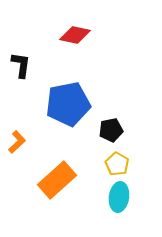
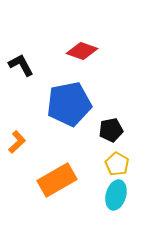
red diamond: moved 7 px right, 16 px down; rotated 8 degrees clockwise
black L-shape: rotated 36 degrees counterclockwise
blue pentagon: moved 1 px right
orange rectangle: rotated 12 degrees clockwise
cyan ellipse: moved 3 px left, 2 px up; rotated 8 degrees clockwise
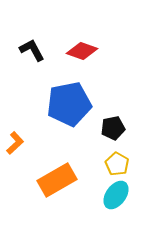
black L-shape: moved 11 px right, 15 px up
black pentagon: moved 2 px right, 2 px up
orange L-shape: moved 2 px left, 1 px down
cyan ellipse: rotated 20 degrees clockwise
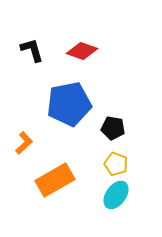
black L-shape: rotated 12 degrees clockwise
black pentagon: rotated 20 degrees clockwise
orange L-shape: moved 9 px right
yellow pentagon: moved 1 px left; rotated 10 degrees counterclockwise
orange rectangle: moved 2 px left
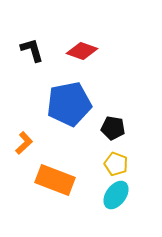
orange rectangle: rotated 51 degrees clockwise
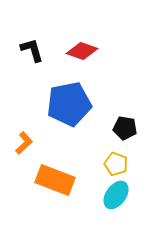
black pentagon: moved 12 px right
